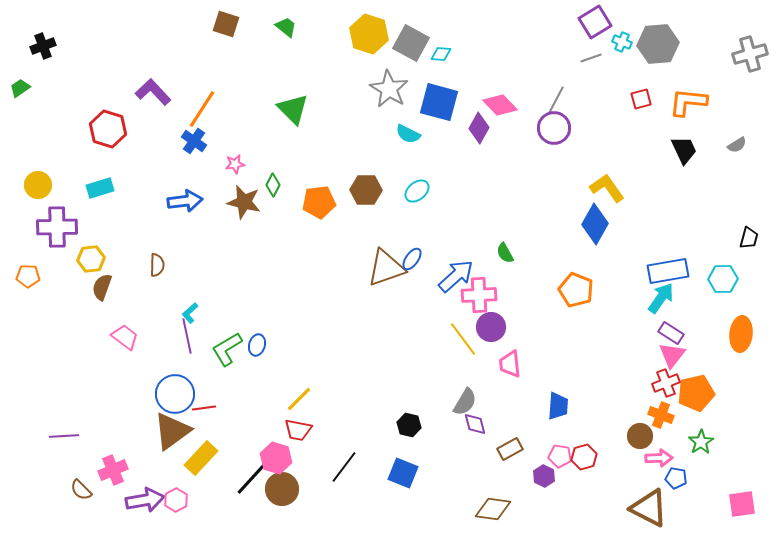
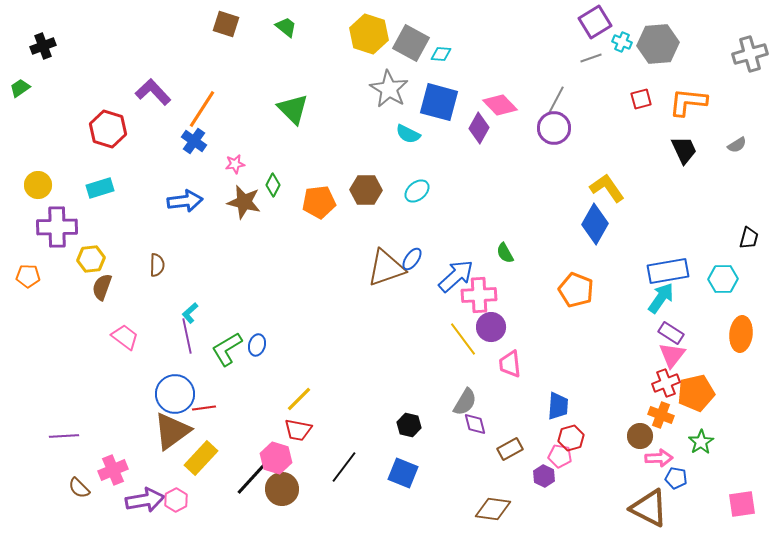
red hexagon at (584, 457): moved 13 px left, 19 px up
brown semicircle at (81, 490): moved 2 px left, 2 px up
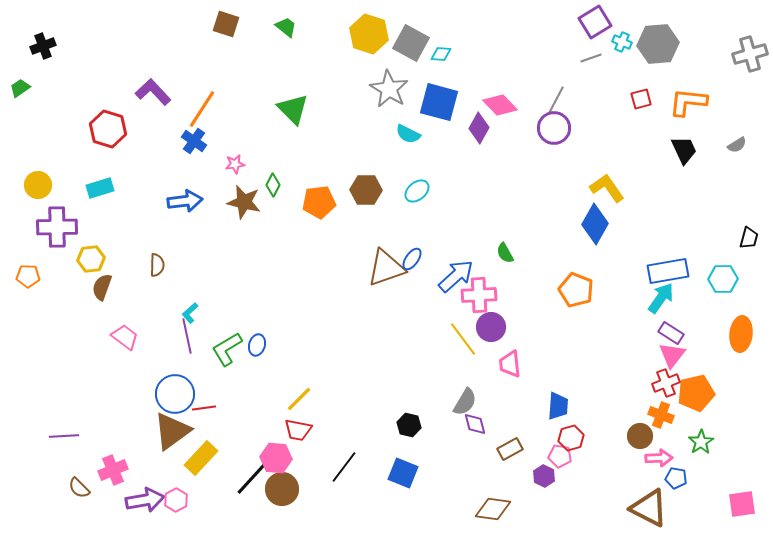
pink hexagon at (276, 458): rotated 12 degrees counterclockwise
